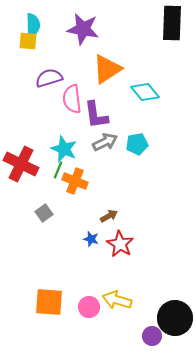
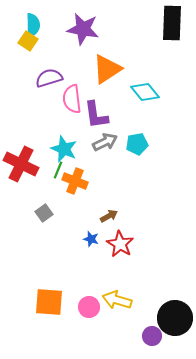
yellow square: rotated 30 degrees clockwise
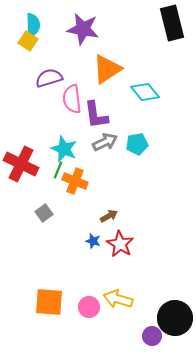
black rectangle: rotated 16 degrees counterclockwise
blue star: moved 2 px right, 2 px down
yellow arrow: moved 1 px right, 1 px up
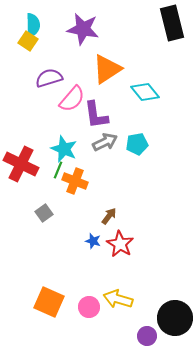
pink semicircle: rotated 132 degrees counterclockwise
brown arrow: rotated 24 degrees counterclockwise
orange square: rotated 20 degrees clockwise
purple circle: moved 5 px left
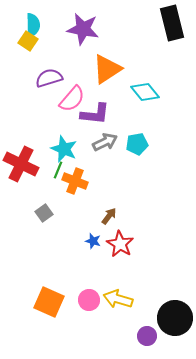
purple L-shape: moved 1 px left, 1 px up; rotated 76 degrees counterclockwise
pink circle: moved 7 px up
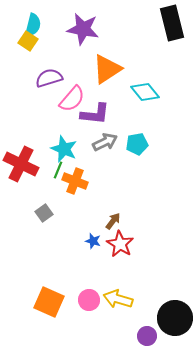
cyan semicircle: rotated 15 degrees clockwise
brown arrow: moved 4 px right, 5 px down
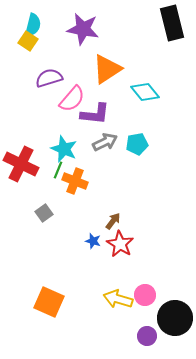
pink circle: moved 56 px right, 5 px up
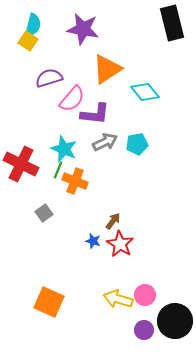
black circle: moved 3 px down
purple circle: moved 3 px left, 6 px up
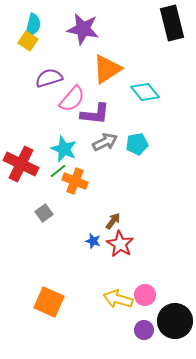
green line: moved 1 px down; rotated 30 degrees clockwise
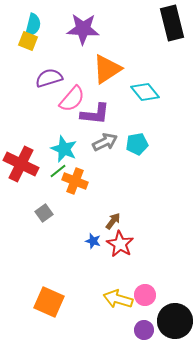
purple star: rotated 8 degrees counterclockwise
yellow square: rotated 12 degrees counterclockwise
